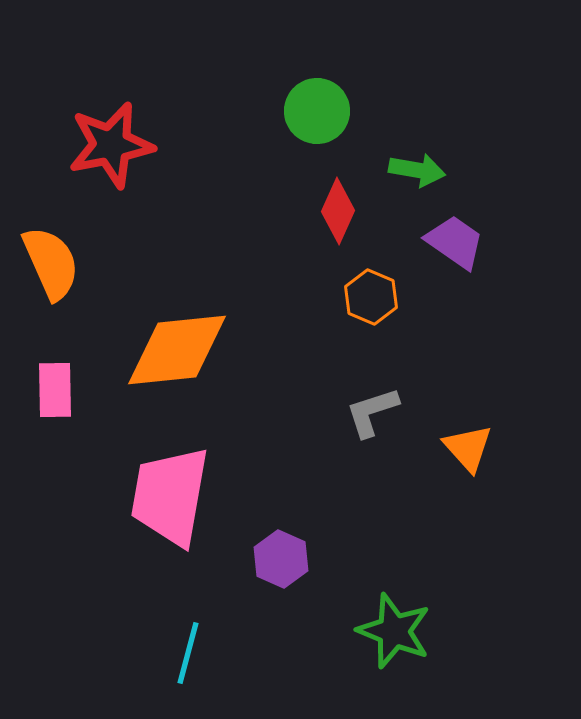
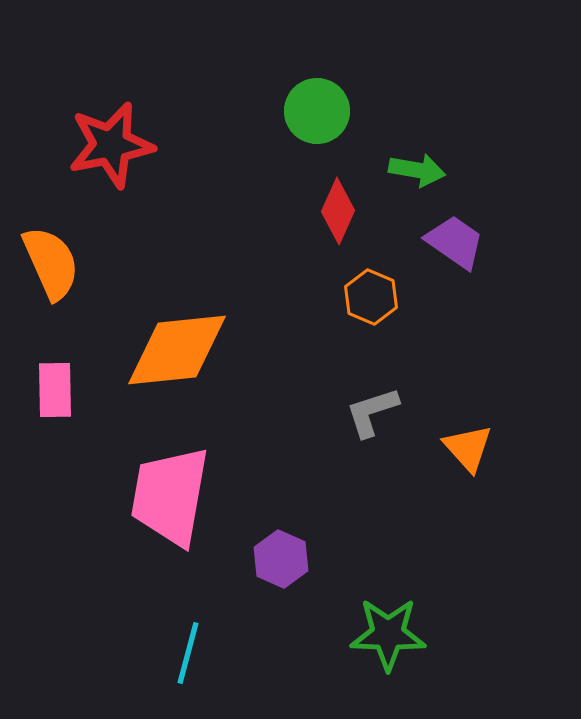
green star: moved 6 px left, 3 px down; rotated 20 degrees counterclockwise
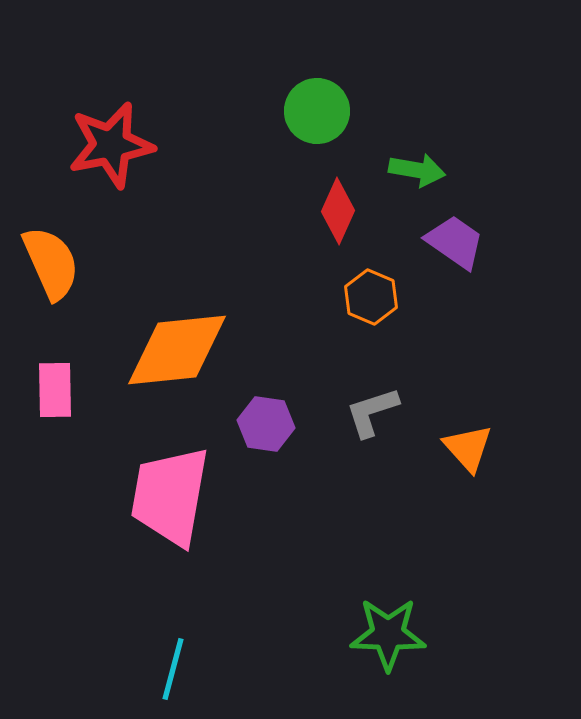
purple hexagon: moved 15 px left, 135 px up; rotated 16 degrees counterclockwise
cyan line: moved 15 px left, 16 px down
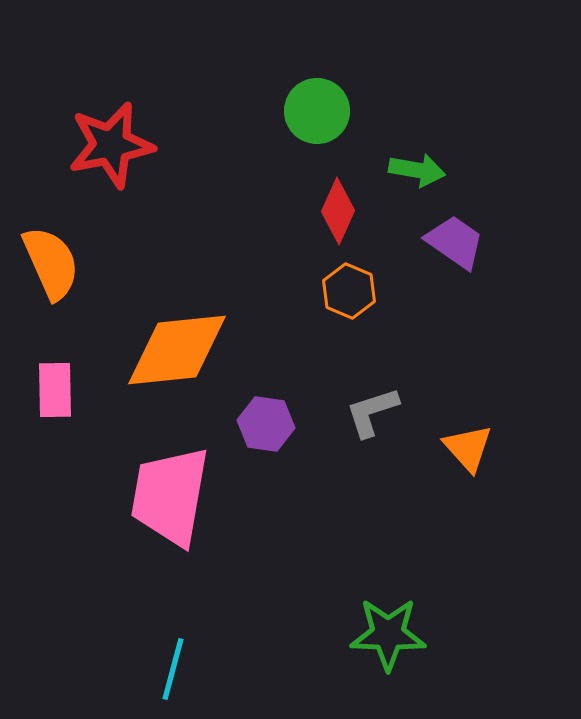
orange hexagon: moved 22 px left, 6 px up
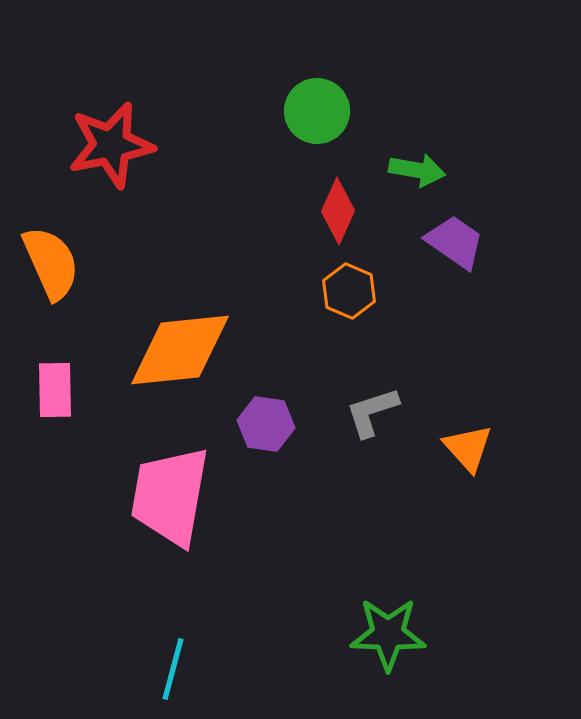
orange diamond: moved 3 px right
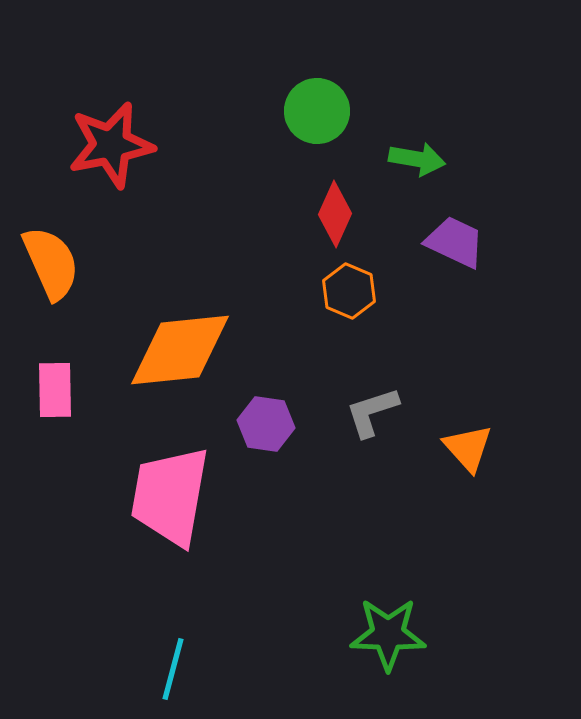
green arrow: moved 11 px up
red diamond: moved 3 px left, 3 px down
purple trapezoid: rotated 10 degrees counterclockwise
